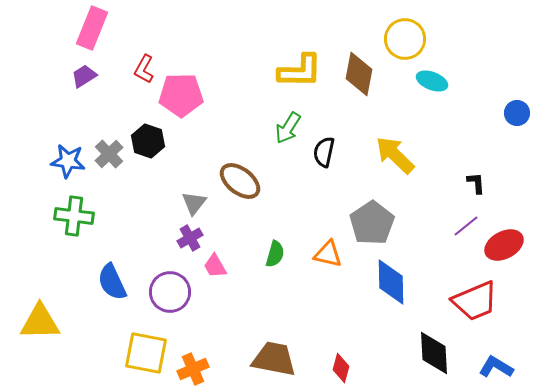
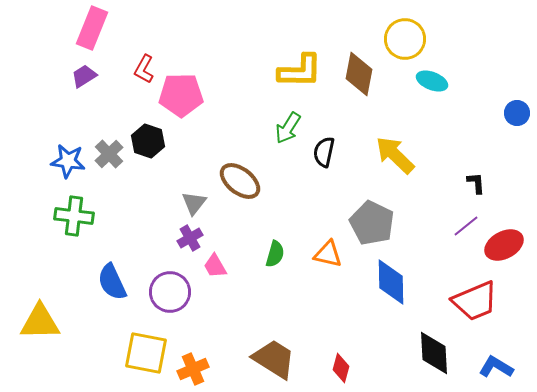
gray pentagon: rotated 12 degrees counterclockwise
brown trapezoid: rotated 21 degrees clockwise
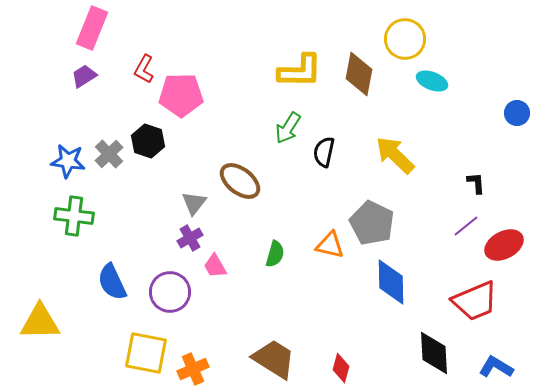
orange triangle: moved 2 px right, 9 px up
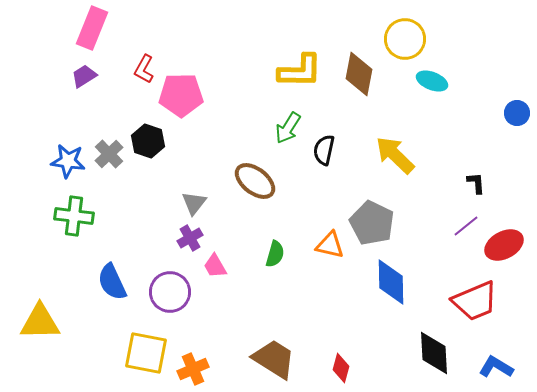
black semicircle: moved 2 px up
brown ellipse: moved 15 px right
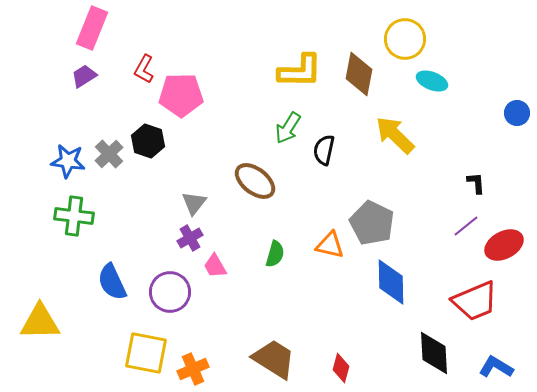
yellow arrow: moved 20 px up
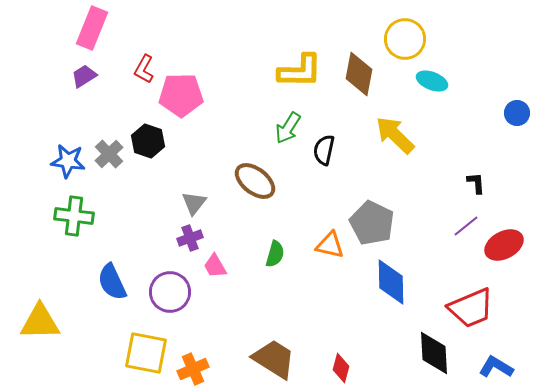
purple cross: rotated 10 degrees clockwise
red trapezoid: moved 4 px left, 7 px down
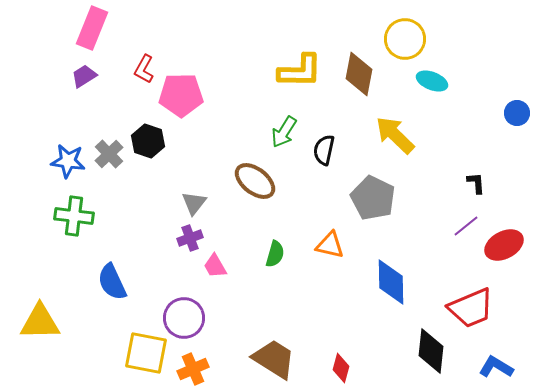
green arrow: moved 4 px left, 4 px down
gray pentagon: moved 1 px right, 25 px up
purple circle: moved 14 px right, 26 px down
black diamond: moved 3 px left, 2 px up; rotated 9 degrees clockwise
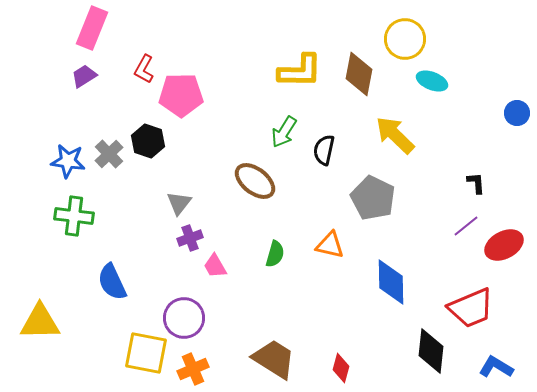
gray triangle: moved 15 px left
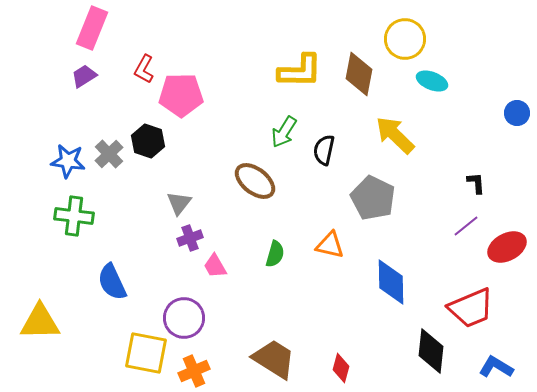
red ellipse: moved 3 px right, 2 px down
orange cross: moved 1 px right, 2 px down
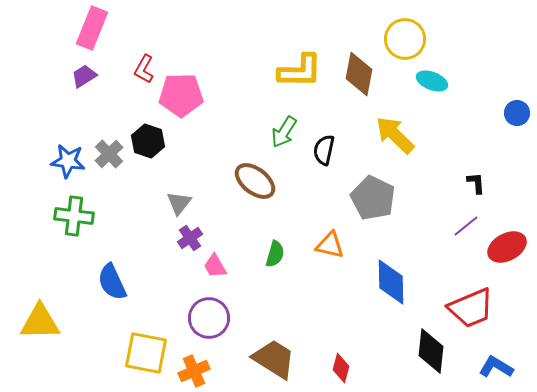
purple cross: rotated 15 degrees counterclockwise
purple circle: moved 25 px right
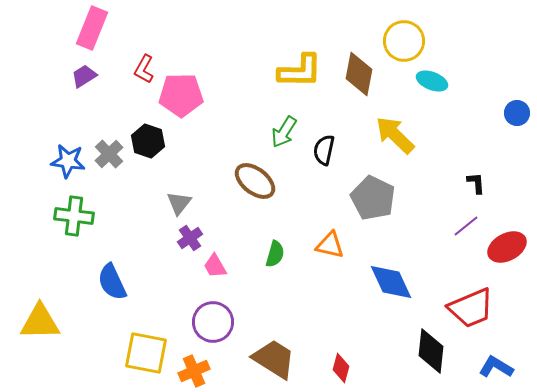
yellow circle: moved 1 px left, 2 px down
blue diamond: rotated 24 degrees counterclockwise
purple circle: moved 4 px right, 4 px down
